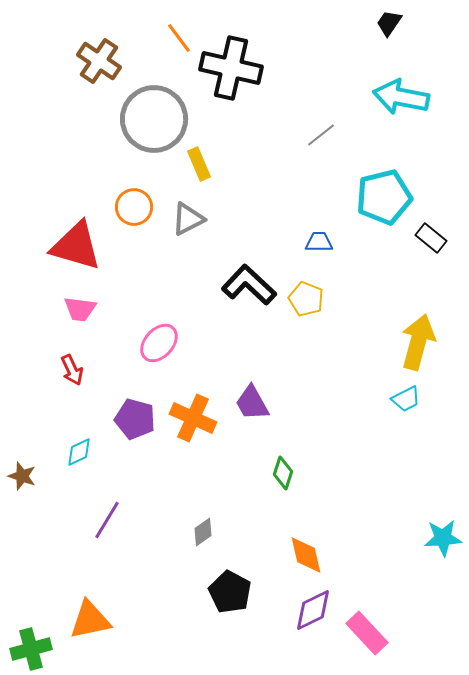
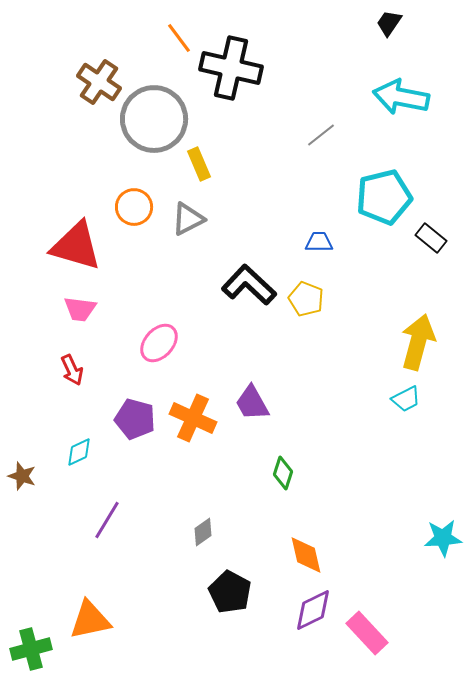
brown cross: moved 21 px down
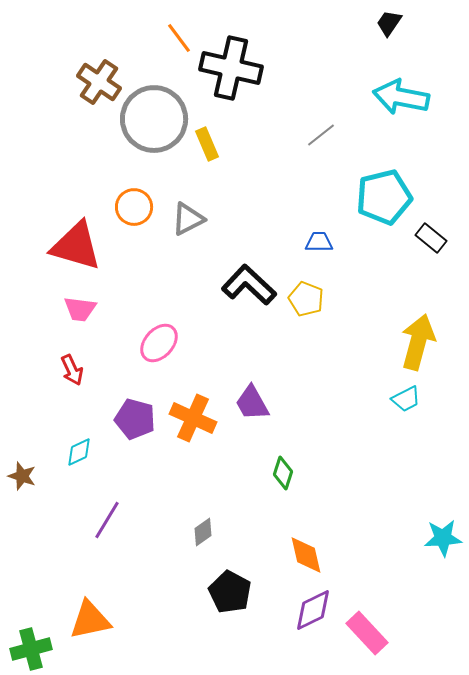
yellow rectangle: moved 8 px right, 20 px up
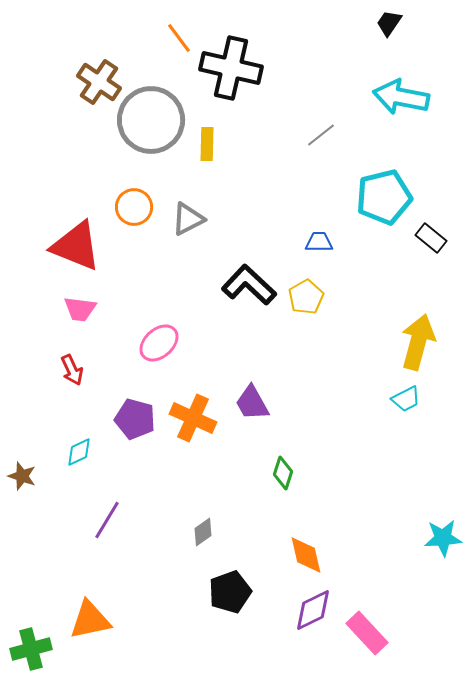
gray circle: moved 3 px left, 1 px down
yellow rectangle: rotated 24 degrees clockwise
red triangle: rotated 6 degrees clockwise
yellow pentagon: moved 2 px up; rotated 20 degrees clockwise
pink ellipse: rotated 6 degrees clockwise
black pentagon: rotated 24 degrees clockwise
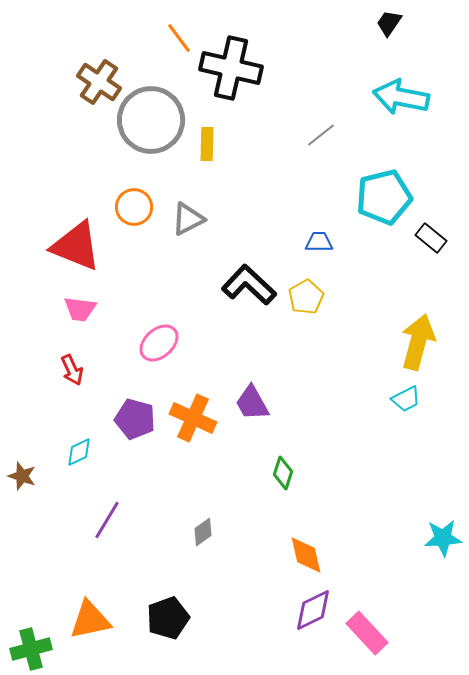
black pentagon: moved 62 px left, 26 px down
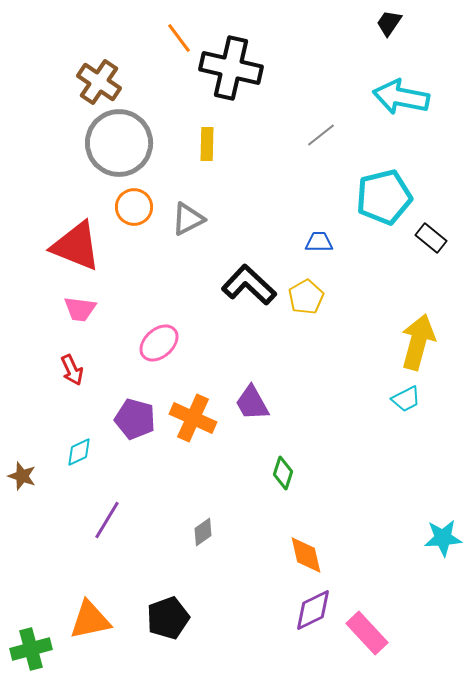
gray circle: moved 32 px left, 23 px down
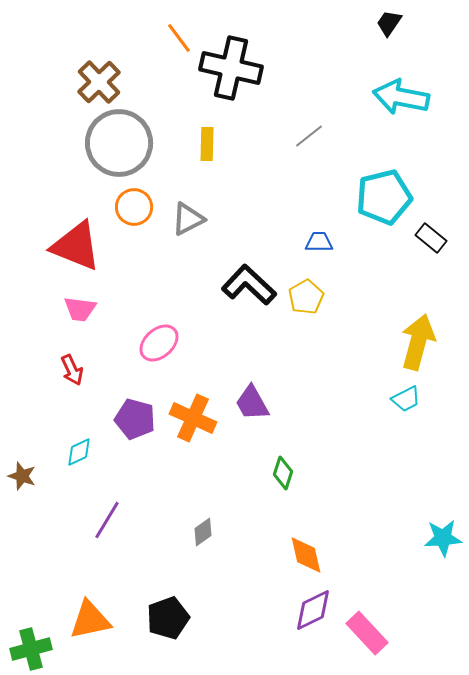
brown cross: rotated 12 degrees clockwise
gray line: moved 12 px left, 1 px down
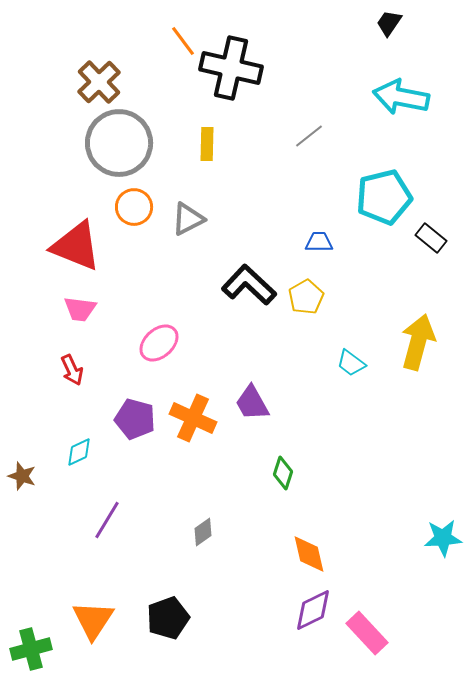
orange line: moved 4 px right, 3 px down
cyan trapezoid: moved 55 px left, 36 px up; rotated 64 degrees clockwise
orange diamond: moved 3 px right, 1 px up
orange triangle: moved 3 px right; rotated 45 degrees counterclockwise
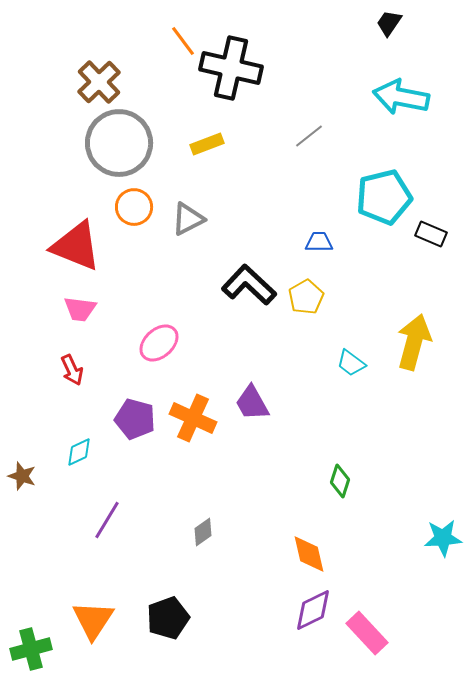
yellow rectangle: rotated 68 degrees clockwise
black rectangle: moved 4 px up; rotated 16 degrees counterclockwise
yellow arrow: moved 4 px left
green diamond: moved 57 px right, 8 px down
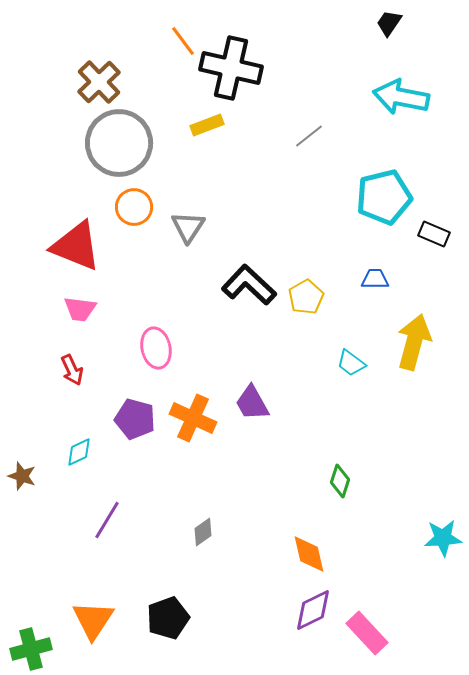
yellow rectangle: moved 19 px up
gray triangle: moved 8 px down; rotated 30 degrees counterclockwise
black rectangle: moved 3 px right
blue trapezoid: moved 56 px right, 37 px down
pink ellipse: moved 3 px left, 5 px down; rotated 60 degrees counterclockwise
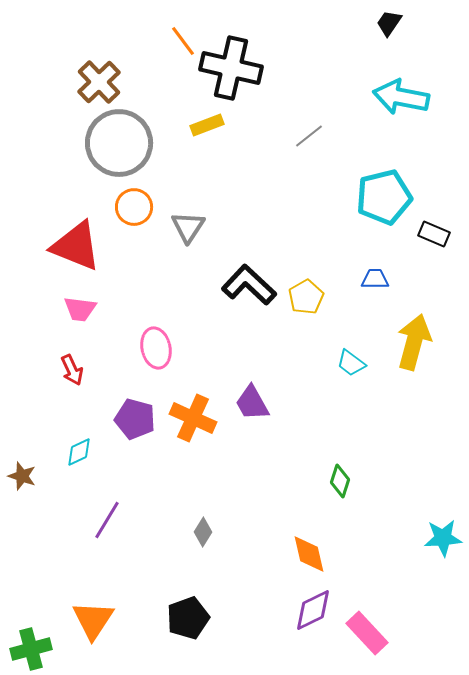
gray diamond: rotated 24 degrees counterclockwise
black pentagon: moved 20 px right
